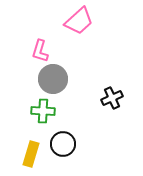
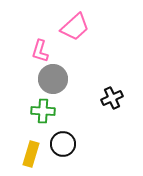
pink trapezoid: moved 4 px left, 6 px down
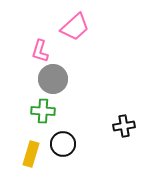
black cross: moved 12 px right, 28 px down; rotated 15 degrees clockwise
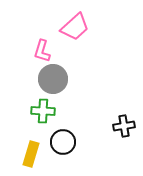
pink L-shape: moved 2 px right
black circle: moved 2 px up
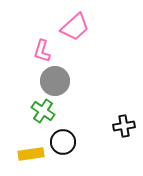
gray circle: moved 2 px right, 2 px down
green cross: rotated 30 degrees clockwise
yellow rectangle: rotated 65 degrees clockwise
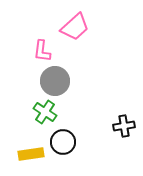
pink L-shape: rotated 10 degrees counterclockwise
green cross: moved 2 px right, 1 px down
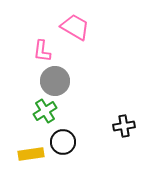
pink trapezoid: rotated 108 degrees counterclockwise
green cross: moved 1 px up; rotated 25 degrees clockwise
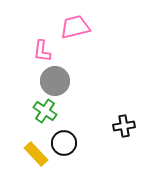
pink trapezoid: rotated 44 degrees counterclockwise
green cross: rotated 25 degrees counterclockwise
black circle: moved 1 px right, 1 px down
yellow rectangle: moved 5 px right; rotated 55 degrees clockwise
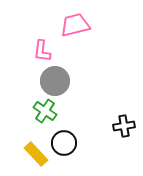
pink trapezoid: moved 2 px up
